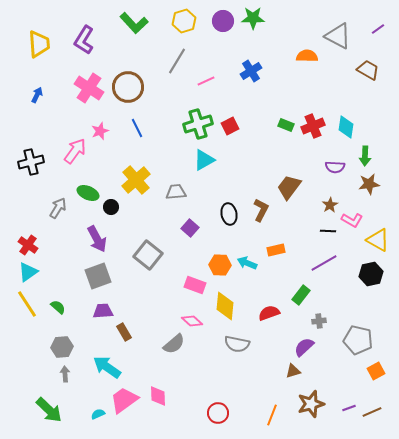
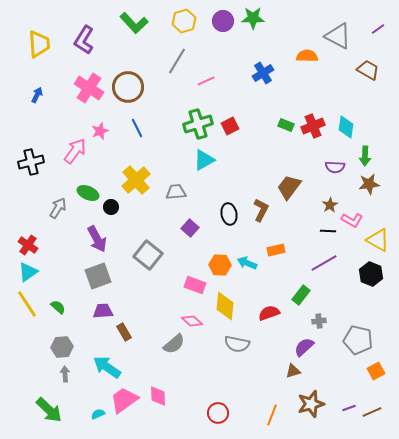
blue cross at (251, 71): moved 12 px right, 2 px down
black hexagon at (371, 274): rotated 25 degrees counterclockwise
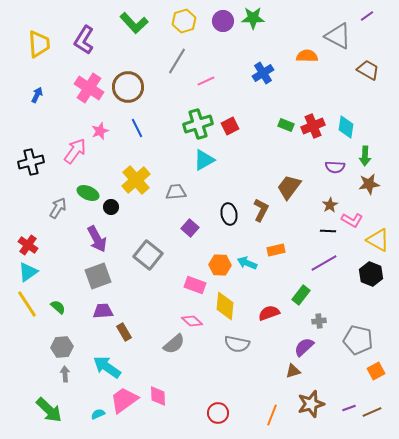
purple line at (378, 29): moved 11 px left, 13 px up
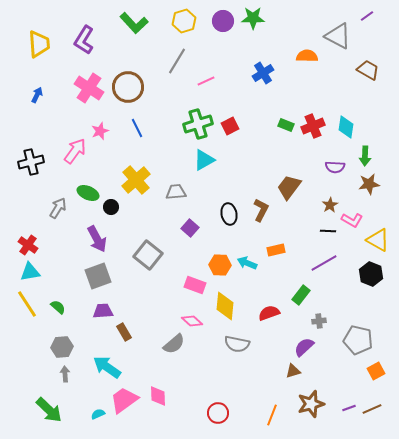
cyan triangle at (28, 272): moved 2 px right; rotated 25 degrees clockwise
brown line at (372, 412): moved 3 px up
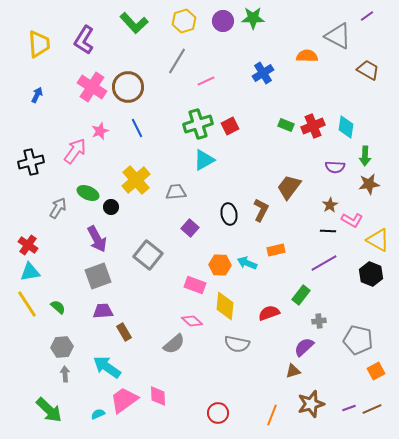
pink cross at (89, 88): moved 3 px right, 1 px up
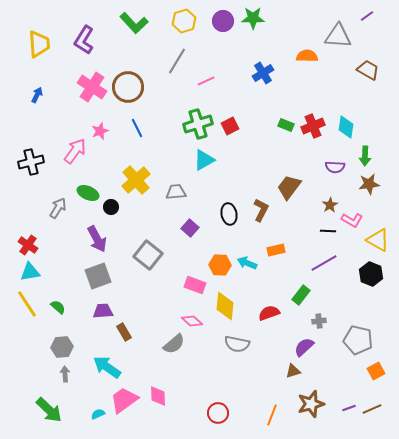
gray triangle at (338, 36): rotated 24 degrees counterclockwise
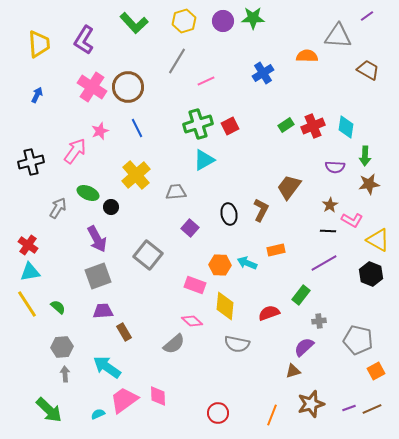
green rectangle at (286, 125): rotated 56 degrees counterclockwise
yellow cross at (136, 180): moved 5 px up
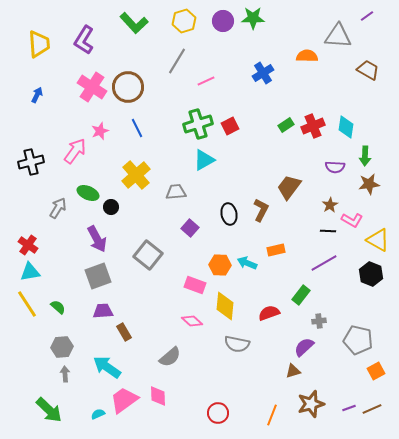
gray semicircle at (174, 344): moved 4 px left, 13 px down
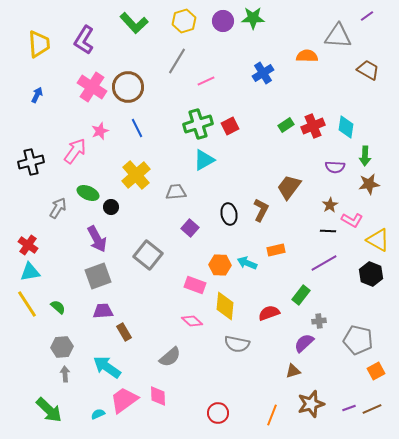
purple semicircle at (304, 347): moved 4 px up
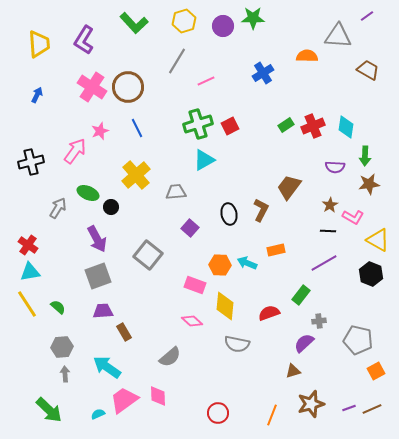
purple circle at (223, 21): moved 5 px down
pink L-shape at (352, 220): moved 1 px right, 3 px up
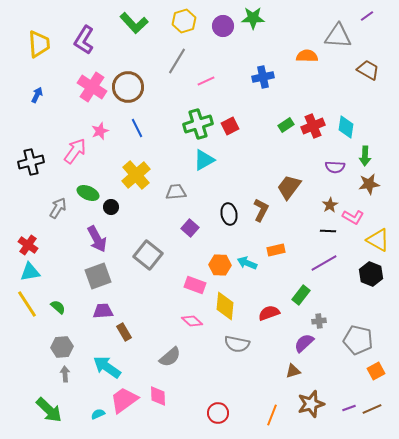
blue cross at (263, 73): moved 4 px down; rotated 20 degrees clockwise
